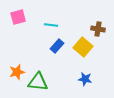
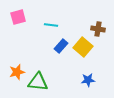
blue rectangle: moved 4 px right
blue star: moved 3 px right, 1 px down; rotated 16 degrees counterclockwise
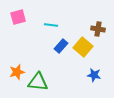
blue star: moved 6 px right, 5 px up; rotated 16 degrees clockwise
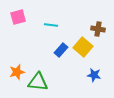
blue rectangle: moved 4 px down
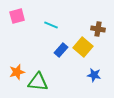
pink square: moved 1 px left, 1 px up
cyan line: rotated 16 degrees clockwise
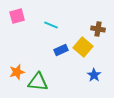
blue rectangle: rotated 24 degrees clockwise
blue star: rotated 24 degrees clockwise
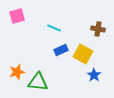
cyan line: moved 3 px right, 3 px down
yellow square: moved 7 px down; rotated 12 degrees counterclockwise
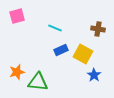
cyan line: moved 1 px right
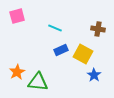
orange star: rotated 14 degrees counterclockwise
